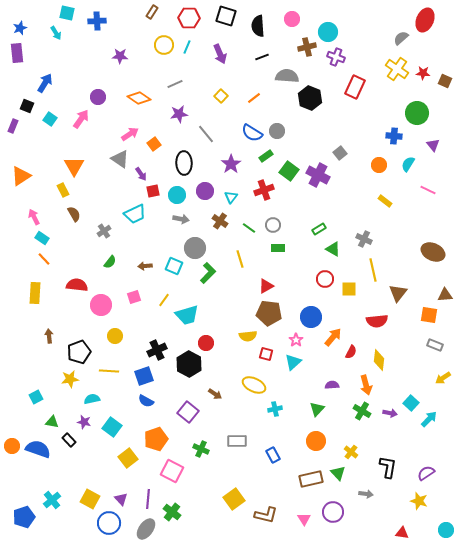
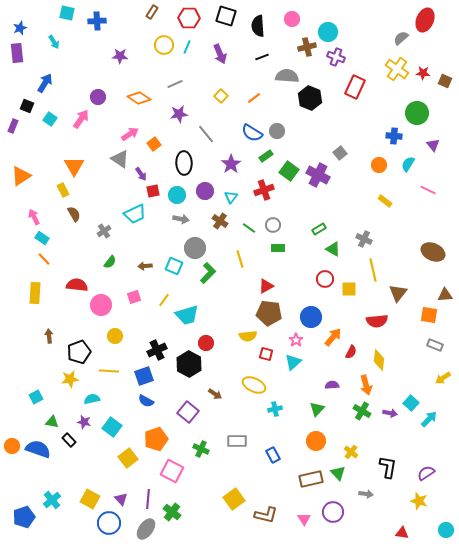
cyan arrow at (56, 33): moved 2 px left, 9 px down
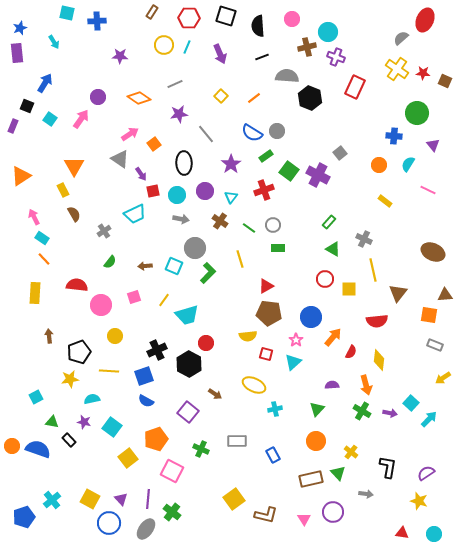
green rectangle at (319, 229): moved 10 px right, 7 px up; rotated 16 degrees counterclockwise
cyan circle at (446, 530): moved 12 px left, 4 px down
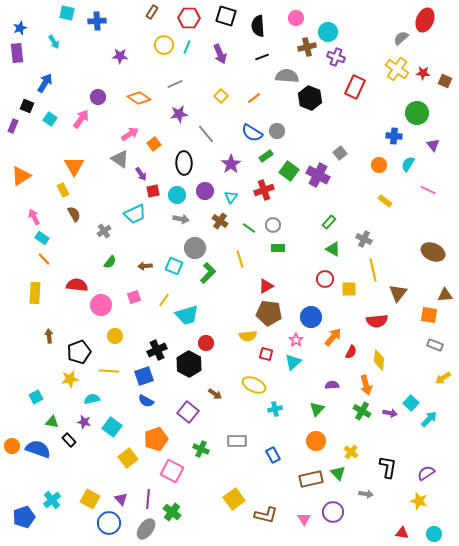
pink circle at (292, 19): moved 4 px right, 1 px up
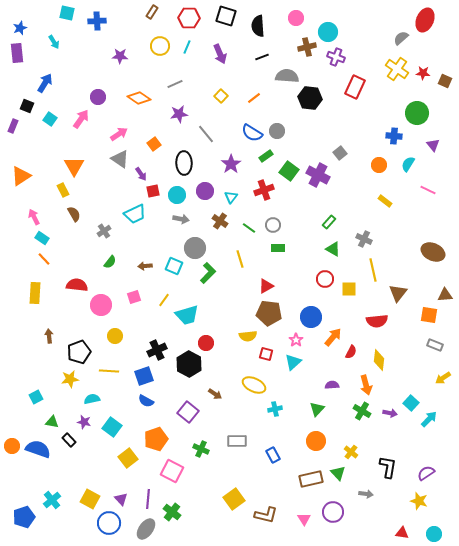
yellow circle at (164, 45): moved 4 px left, 1 px down
black hexagon at (310, 98): rotated 15 degrees counterclockwise
pink arrow at (130, 134): moved 11 px left
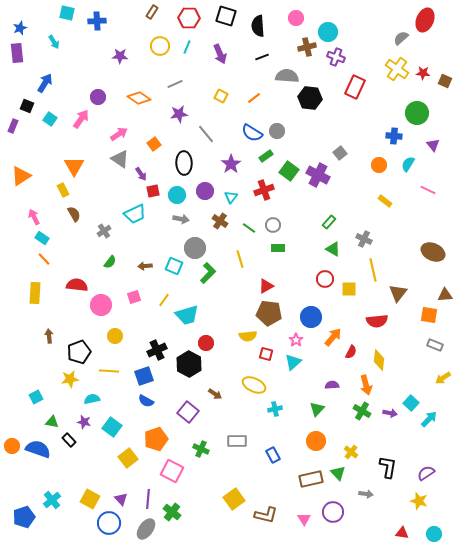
yellow square at (221, 96): rotated 16 degrees counterclockwise
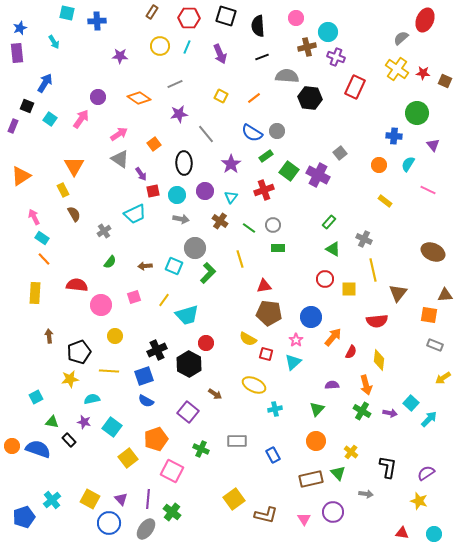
red triangle at (266, 286): moved 2 px left; rotated 21 degrees clockwise
yellow semicircle at (248, 336): moved 3 px down; rotated 36 degrees clockwise
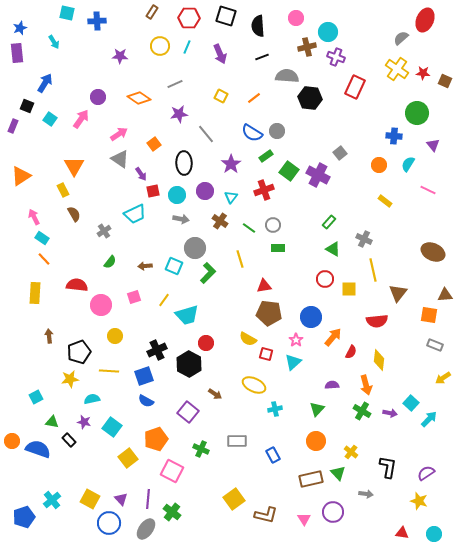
orange circle at (12, 446): moved 5 px up
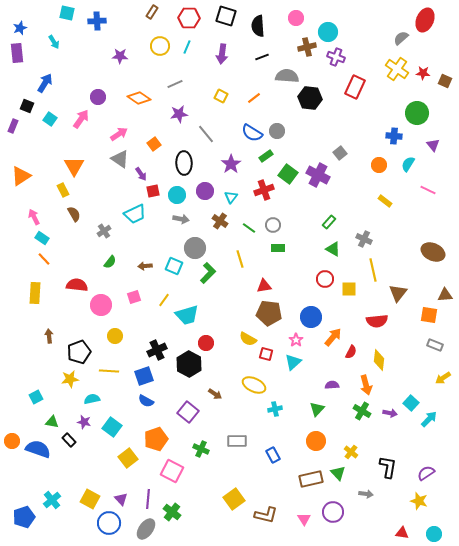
purple arrow at (220, 54): moved 2 px right; rotated 30 degrees clockwise
green square at (289, 171): moved 1 px left, 3 px down
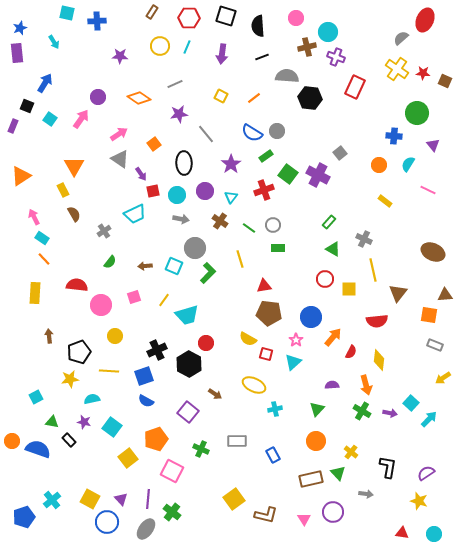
blue circle at (109, 523): moved 2 px left, 1 px up
